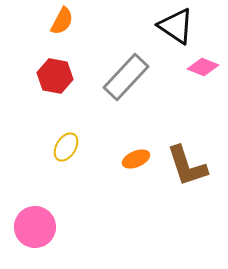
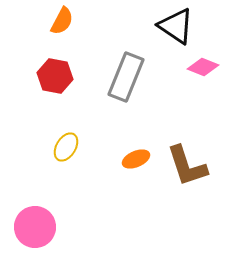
gray rectangle: rotated 21 degrees counterclockwise
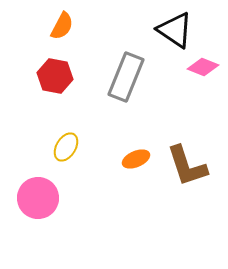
orange semicircle: moved 5 px down
black triangle: moved 1 px left, 4 px down
pink circle: moved 3 px right, 29 px up
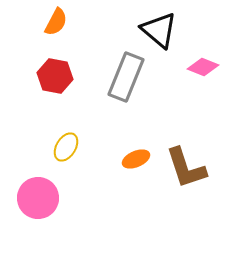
orange semicircle: moved 6 px left, 4 px up
black triangle: moved 16 px left; rotated 6 degrees clockwise
brown L-shape: moved 1 px left, 2 px down
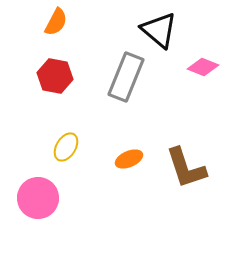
orange ellipse: moved 7 px left
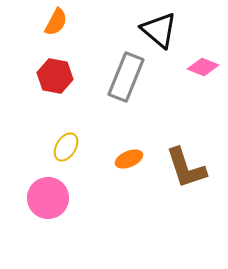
pink circle: moved 10 px right
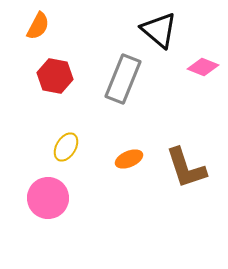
orange semicircle: moved 18 px left, 4 px down
gray rectangle: moved 3 px left, 2 px down
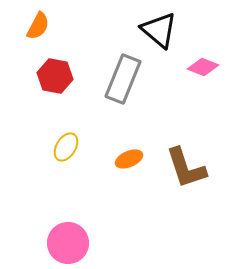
pink circle: moved 20 px right, 45 px down
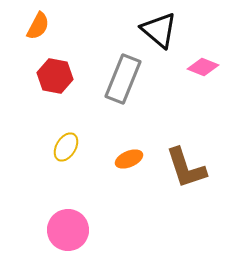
pink circle: moved 13 px up
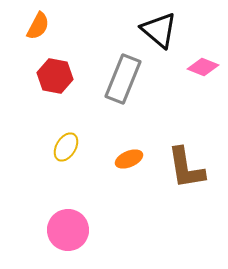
brown L-shape: rotated 9 degrees clockwise
